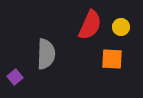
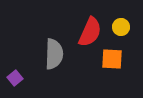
red semicircle: moved 7 px down
gray semicircle: moved 8 px right
purple square: moved 1 px down
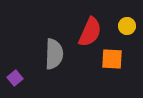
yellow circle: moved 6 px right, 1 px up
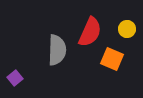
yellow circle: moved 3 px down
gray semicircle: moved 3 px right, 4 px up
orange square: rotated 20 degrees clockwise
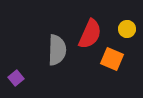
red semicircle: moved 2 px down
purple square: moved 1 px right
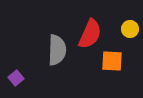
yellow circle: moved 3 px right
orange square: moved 2 px down; rotated 20 degrees counterclockwise
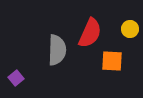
red semicircle: moved 1 px up
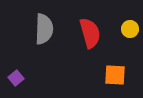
red semicircle: rotated 40 degrees counterclockwise
gray semicircle: moved 13 px left, 21 px up
orange square: moved 3 px right, 14 px down
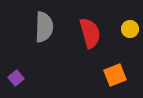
gray semicircle: moved 2 px up
orange square: rotated 25 degrees counterclockwise
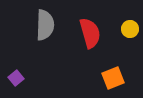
gray semicircle: moved 1 px right, 2 px up
orange square: moved 2 px left, 3 px down
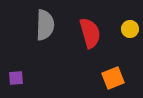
purple square: rotated 35 degrees clockwise
